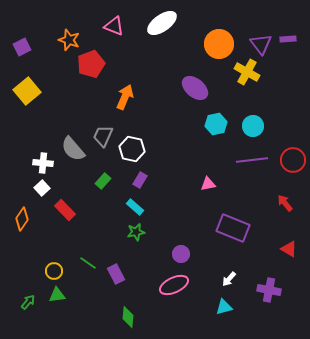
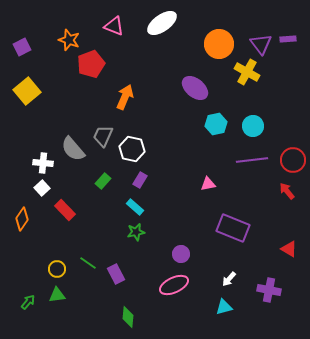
red arrow at (285, 203): moved 2 px right, 12 px up
yellow circle at (54, 271): moved 3 px right, 2 px up
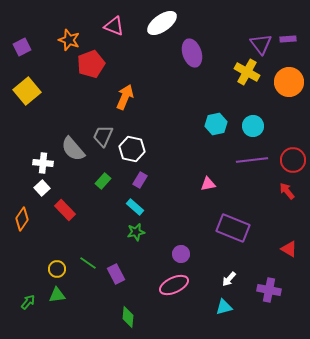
orange circle at (219, 44): moved 70 px right, 38 px down
purple ellipse at (195, 88): moved 3 px left, 35 px up; rotated 32 degrees clockwise
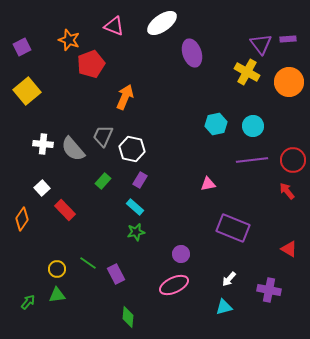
white cross at (43, 163): moved 19 px up
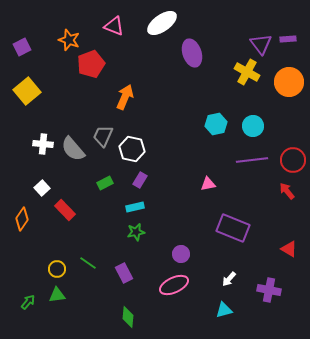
green rectangle at (103, 181): moved 2 px right, 2 px down; rotated 21 degrees clockwise
cyan rectangle at (135, 207): rotated 54 degrees counterclockwise
purple rectangle at (116, 274): moved 8 px right, 1 px up
cyan triangle at (224, 307): moved 3 px down
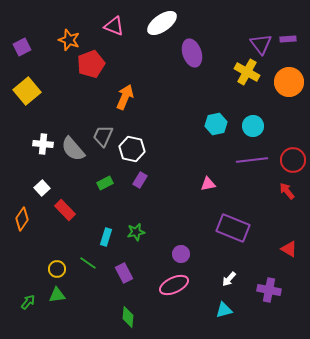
cyan rectangle at (135, 207): moved 29 px left, 30 px down; rotated 60 degrees counterclockwise
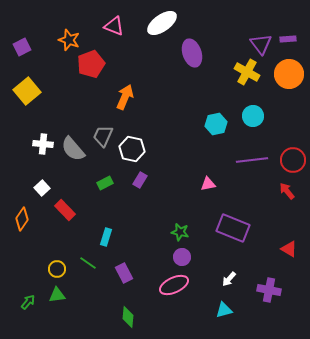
orange circle at (289, 82): moved 8 px up
cyan circle at (253, 126): moved 10 px up
green star at (136, 232): moved 44 px right; rotated 24 degrees clockwise
purple circle at (181, 254): moved 1 px right, 3 px down
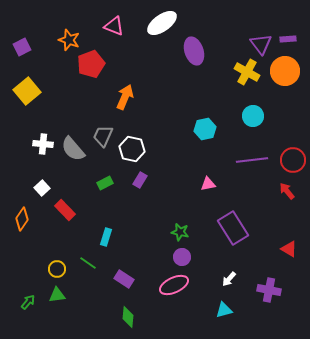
purple ellipse at (192, 53): moved 2 px right, 2 px up
orange circle at (289, 74): moved 4 px left, 3 px up
cyan hexagon at (216, 124): moved 11 px left, 5 px down
purple rectangle at (233, 228): rotated 36 degrees clockwise
purple rectangle at (124, 273): moved 6 px down; rotated 30 degrees counterclockwise
